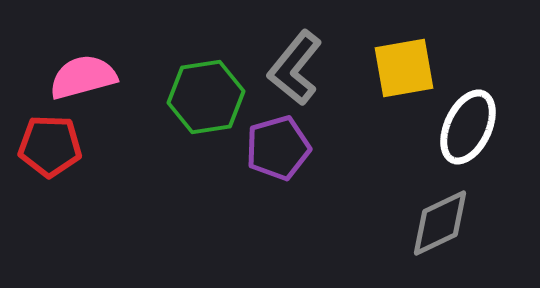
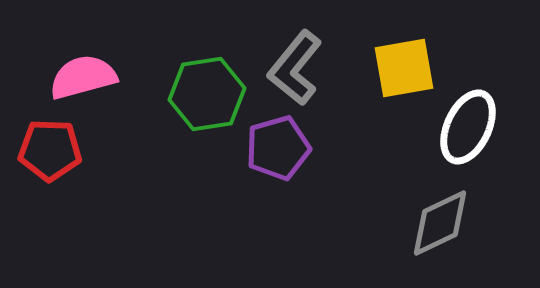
green hexagon: moved 1 px right, 3 px up
red pentagon: moved 4 px down
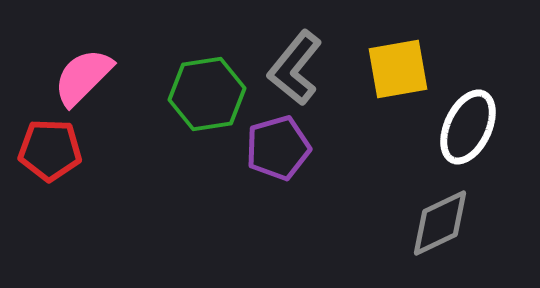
yellow square: moved 6 px left, 1 px down
pink semicircle: rotated 30 degrees counterclockwise
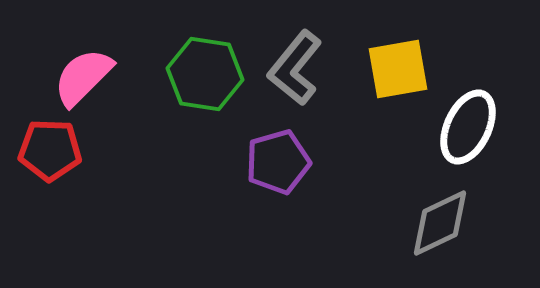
green hexagon: moved 2 px left, 20 px up; rotated 18 degrees clockwise
purple pentagon: moved 14 px down
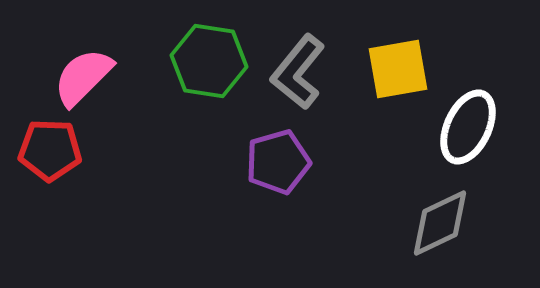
gray L-shape: moved 3 px right, 4 px down
green hexagon: moved 4 px right, 13 px up
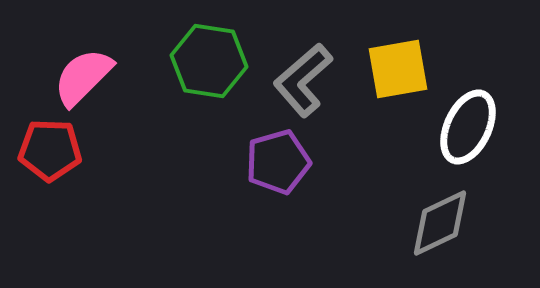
gray L-shape: moved 5 px right, 8 px down; rotated 10 degrees clockwise
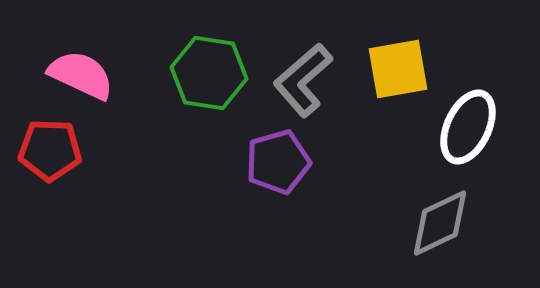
green hexagon: moved 12 px down
pink semicircle: moved 2 px left, 2 px up; rotated 70 degrees clockwise
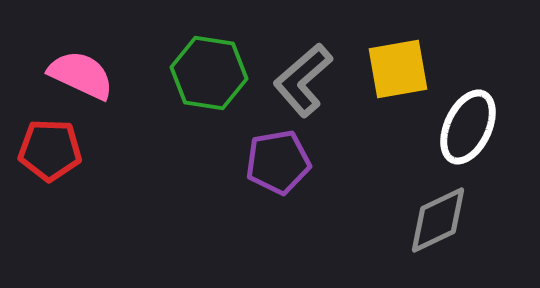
purple pentagon: rotated 6 degrees clockwise
gray diamond: moved 2 px left, 3 px up
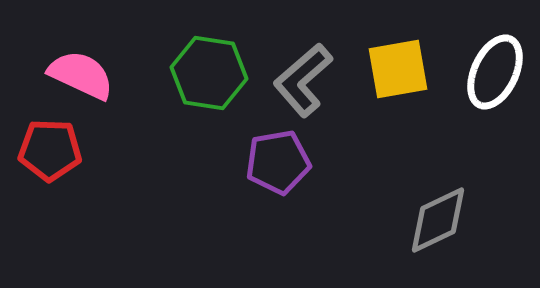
white ellipse: moved 27 px right, 55 px up
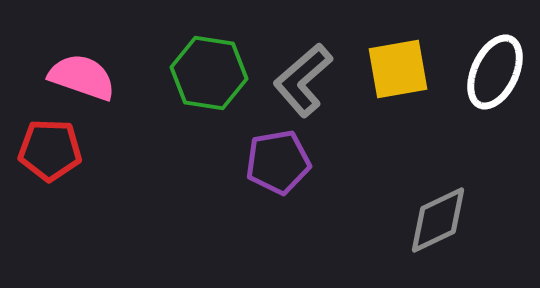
pink semicircle: moved 1 px right, 2 px down; rotated 6 degrees counterclockwise
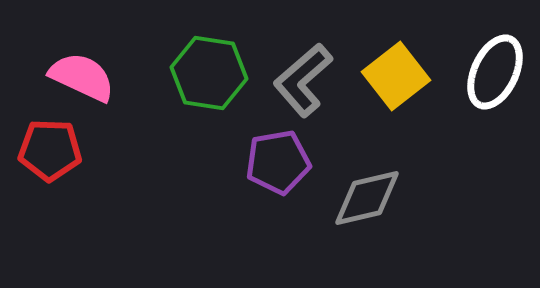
yellow square: moved 2 px left, 7 px down; rotated 28 degrees counterclockwise
pink semicircle: rotated 6 degrees clockwise
gray diamond: moved 71 px left, 22 px up; rotated 12 degrees clockwise
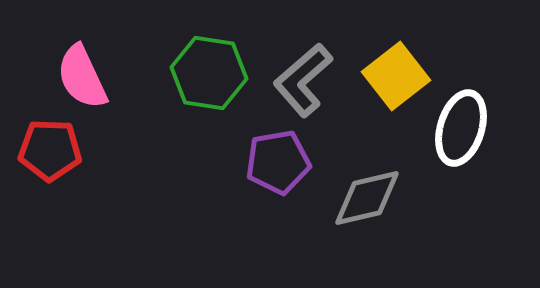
white ellipse: moved 34 px left, 56 px down; rotated 8 degrees counterclockwise
pink semicircle: rotated 140 degrees counterclockwise
